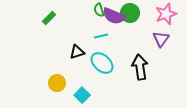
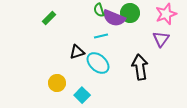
purple semicircle: moved 2 px down
cyan ellipse: moved 4 px left
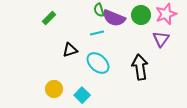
green circle: moved 11 px right, 2 px down
cyan line: moved 4 px left, 3 px up
black triangle: moved 7 px left, 2 px up
yellow circle: moved 3 px left, 6 px down
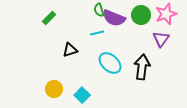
cyan ellipse: moved 12 px right
black arrow: moved 2 px right; rotated 15 degrees clockwise
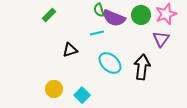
green rectangle: moved 3 px up
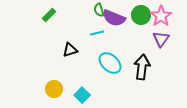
pink star: moved 5 px left, 2 px down; rotated 15 degrees counterclockwise
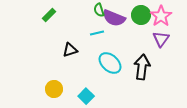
cyan square: moved 4 px right, 1 px down
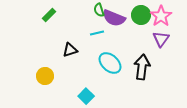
yellow circle: moved 9 px left, 13 px up
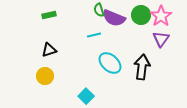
green rectangle: rotated 32 degrees clockwise
cyan line: moved 3 px left, 2 px down
black triangle: moved 21 px left
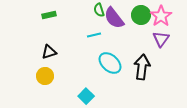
purple semicircle: rotated 30 degrees clockwise
black triangle: moved 2 px down
